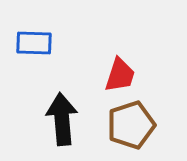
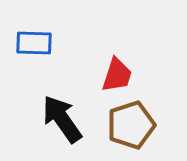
red trapezoid: moved 3 px left
black arrow: rotated 30 degrees counterclockwise
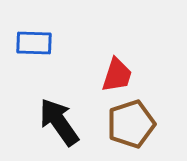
black arrow: moved 3 px left, 3 px down
brown pentagon: moved 1 px up
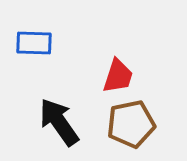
red trapezoid: moved 1 px right, 1 px down
brown pentagon: rotated 6 degrees clockwise
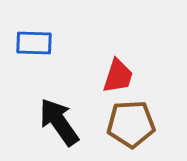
brown pentagon: rotated 9 degrees clockwise
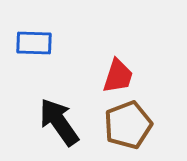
brown pentagon: moved 3 px left, 1 px down; rotated 18 degrees counterclockwise
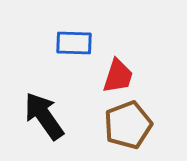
blue rectangle: moved 40 px right
black arrow: moved 15 px left, 6 px up
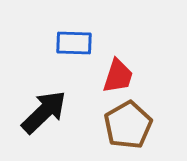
black arrow: moved 4 px up; rotated 81 degrees clockwise
brown pentagon: rotated 9 degrees counterclockwise
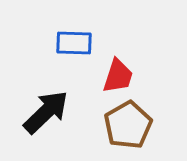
black arrow: moved 2 px right
